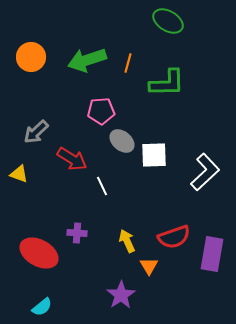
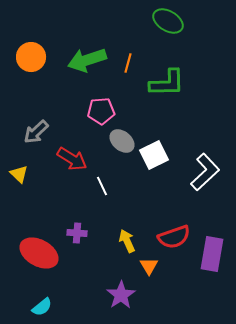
white square: rotated 24 degrees counterclockwise
yellow triangle: rotated 24 degrees clockwise
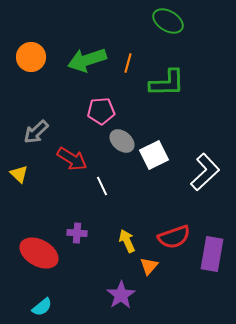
orange triangle: rotated 12 degrees clockwise
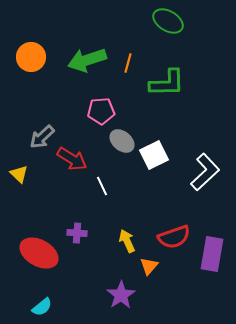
gray arrow: moved 6 px right, 5 px down
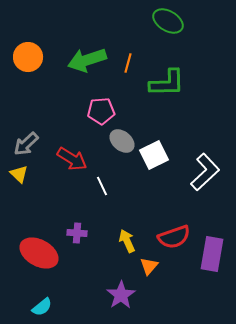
orange circle: moved 3 px left
gray arrow: moved 16 px left, 7 px down
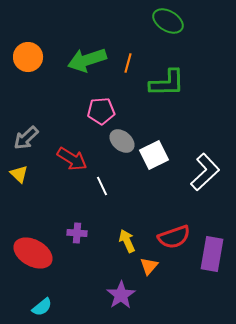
gray arrow: moved 6 px up
red ellipse: moved 6 px left
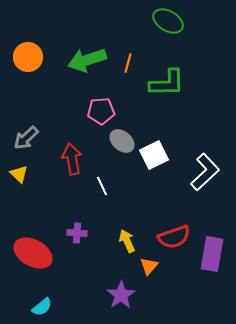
red arrow: rotated 132 degrees counterclockwise
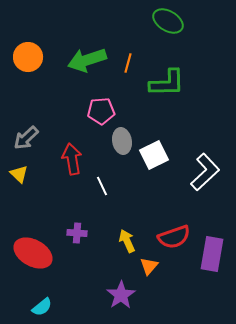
gray ellipse: rotated 40 degrees clockwise
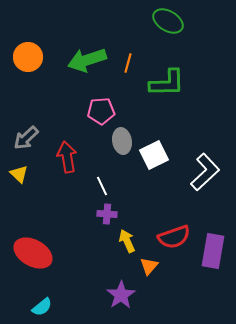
red arrow: moved 5 px left, 2 px up
purple cross: moved 30 px right, 19 px up
purple rectangle: moved 1 px right, 3 px up
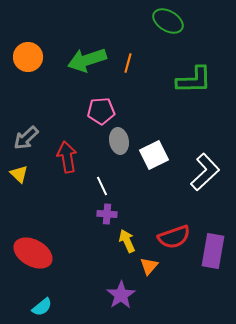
green L-shape: moved 27 px right, 3 px up
gray ellipse: moved 3 px left
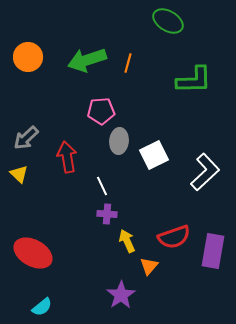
gray ellipse: rotated 15 degrees clockwise
